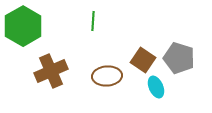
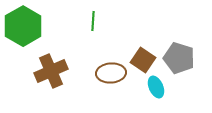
brown ellipse: moved 4 px right, 3 px up
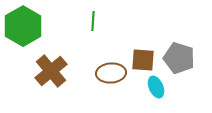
brown square: rotated 30 degrees counterclockwise
brown cross: rotated 16 degrees counterclockwise
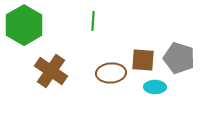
green hexagon: moved 1 px right, 1 px up
brown cross: rotated 16 degrees counterclockwise
cyan ellipse: moved 1 px left; rotated 65 degrees counterclockwise
